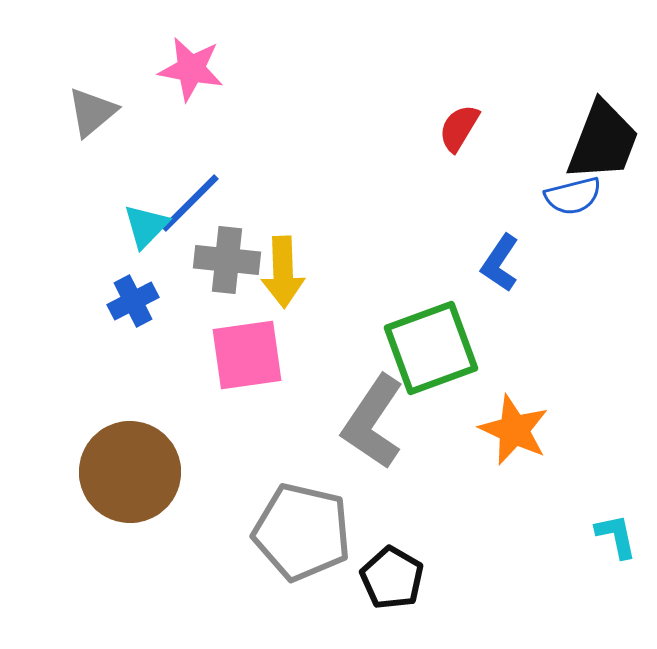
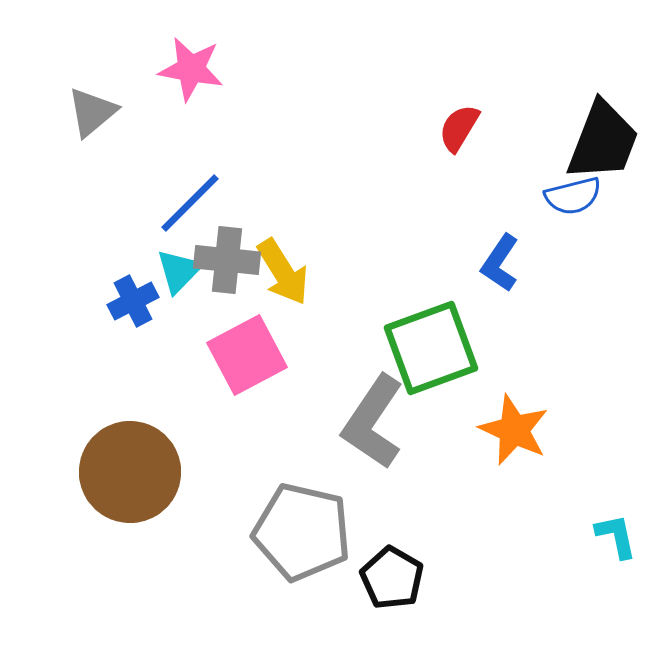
cyan triangle: moved 33 px right, 45 px down
yellow arrow: rotated 30 degrees counterclockwise
pink square: rotated 20 degrees counterclockwise
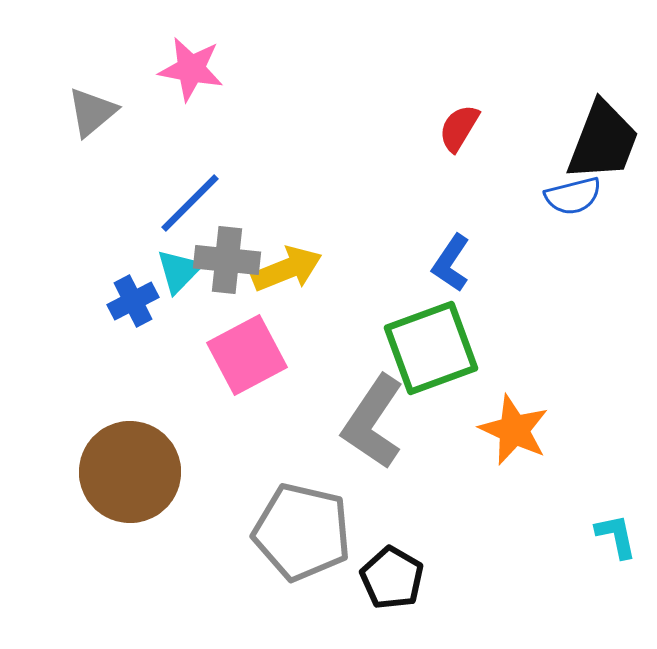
blue L-shape: moved 49 px left
yellow arrow: moved 4 px right, 3 px up; rotated 80 degrees counterclockwise
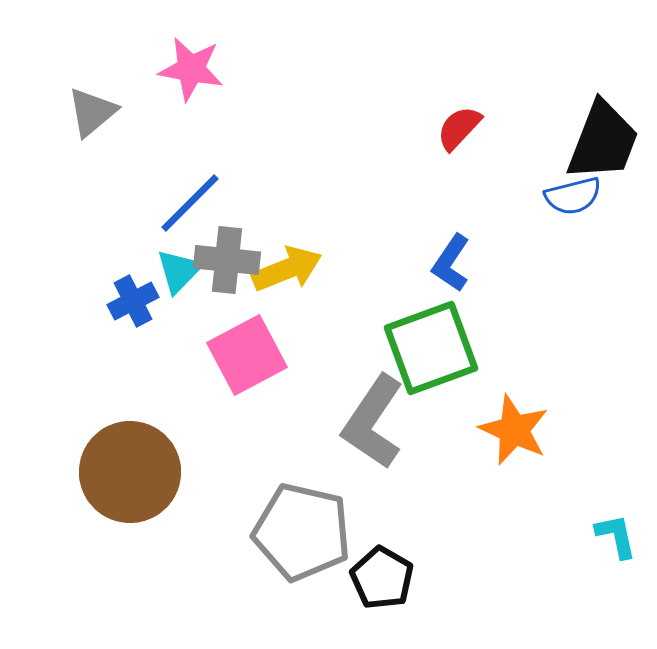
red semicircle: rotated 12 degrees clockwise
black pentagon: moved 10 px left
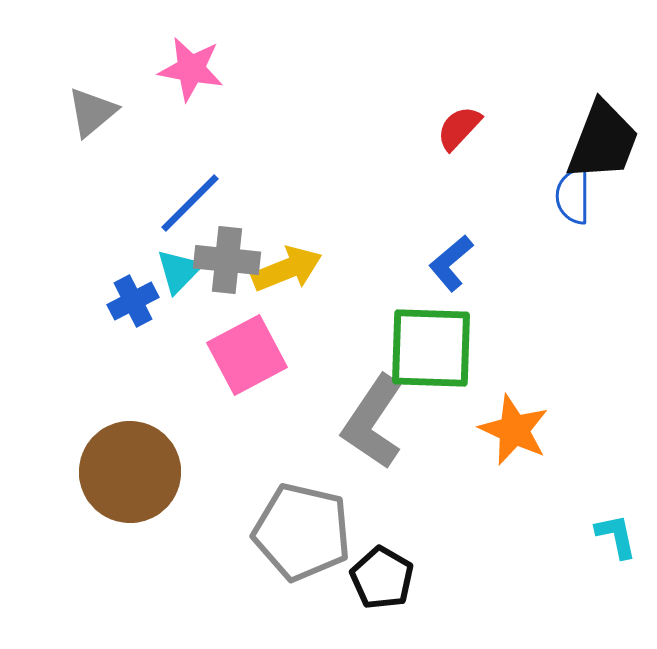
blue semicircle: rotated 104 degrees clockwise
blue L-shape: rotated 16 degrees clockwise
green square: rotated 22 degrees clockwise
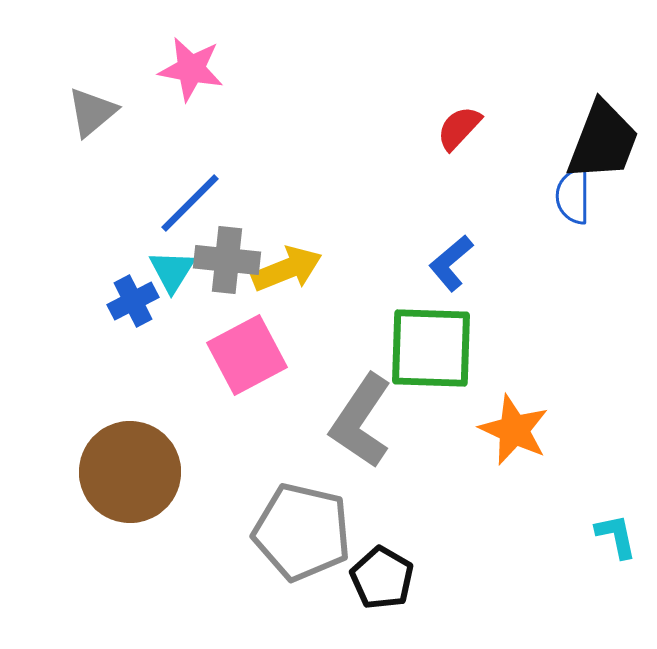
cyan triangle: moved 7 px left; rotated 12 degrees counterclockwise
gray L-shape: moved 12 px left, 1 px up
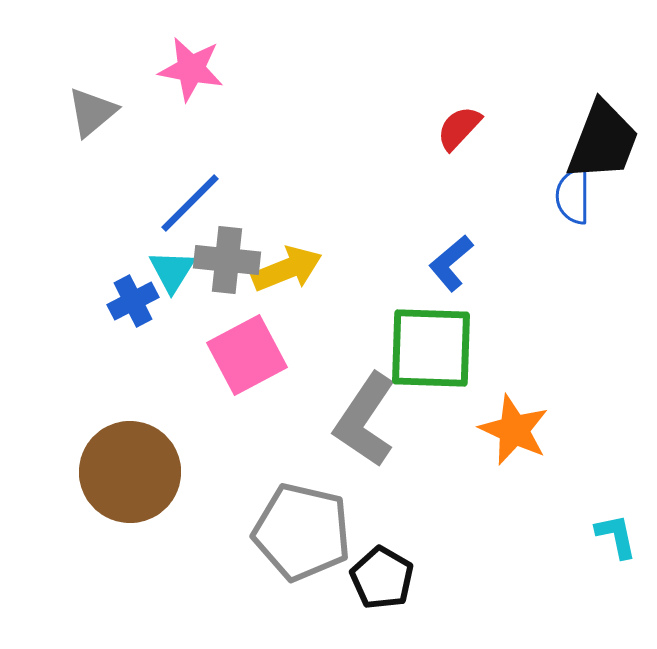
gray L-shape: moved 4 px right, 1 px up
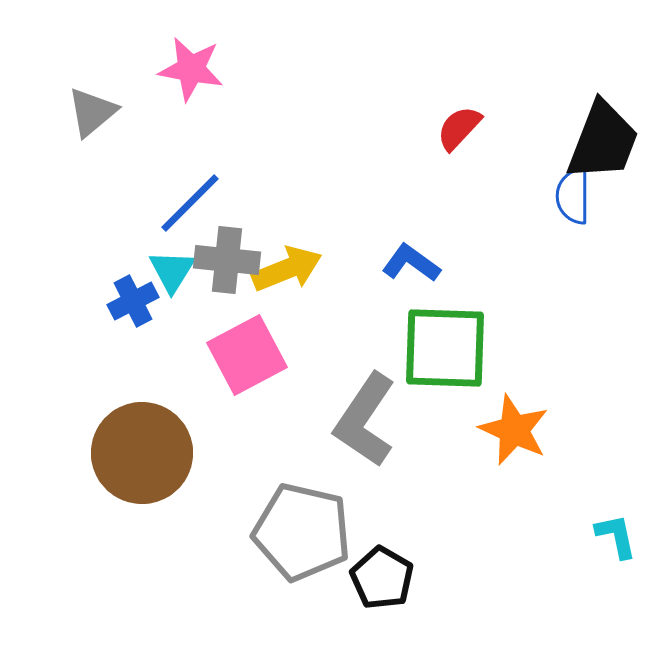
blue L-shape: moved 40 px left; rotated 76 degrees clockwise
green square: moved 14 px right
brown circle: moved 12 px right, 19 px up
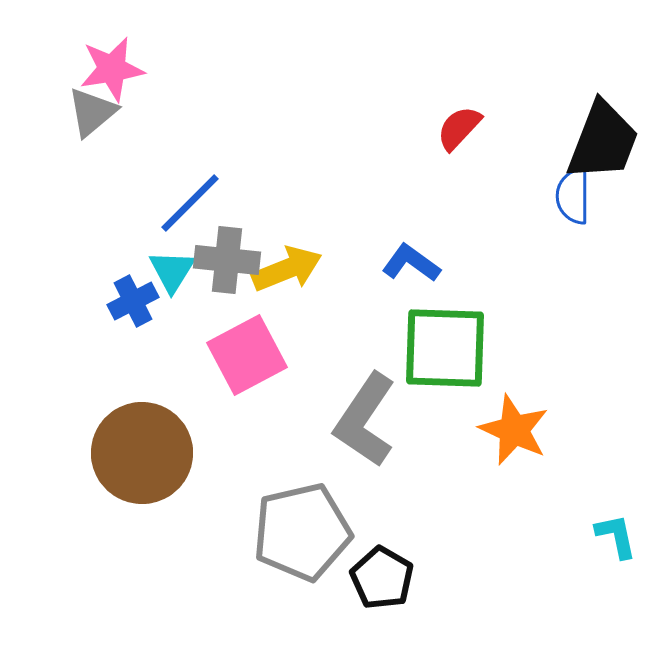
pink star: moved 79 px left; rotated 20 degrees counterclockwise
gray pentagon: rotated 26 degrees counterclockwise
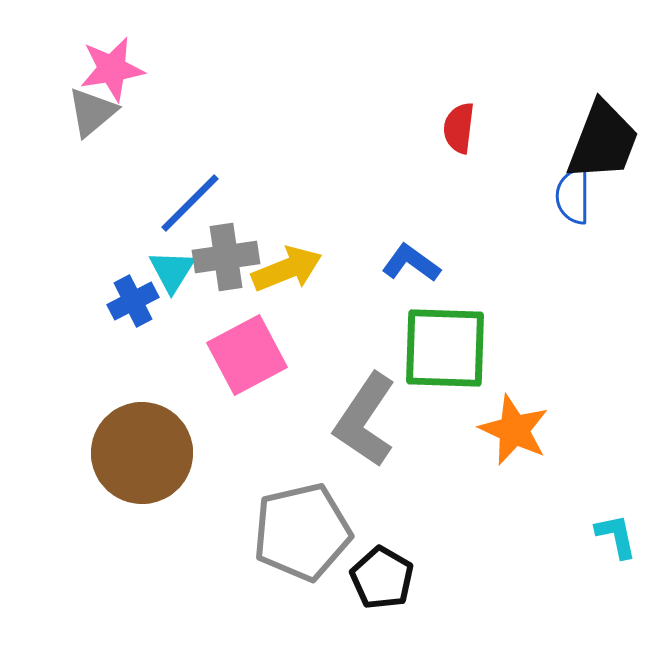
red semicircle: rotated 36 degrees counterclockwise
gray cross: moved 1 px left, 3 px up; rotated 14 degrees counterclockwise
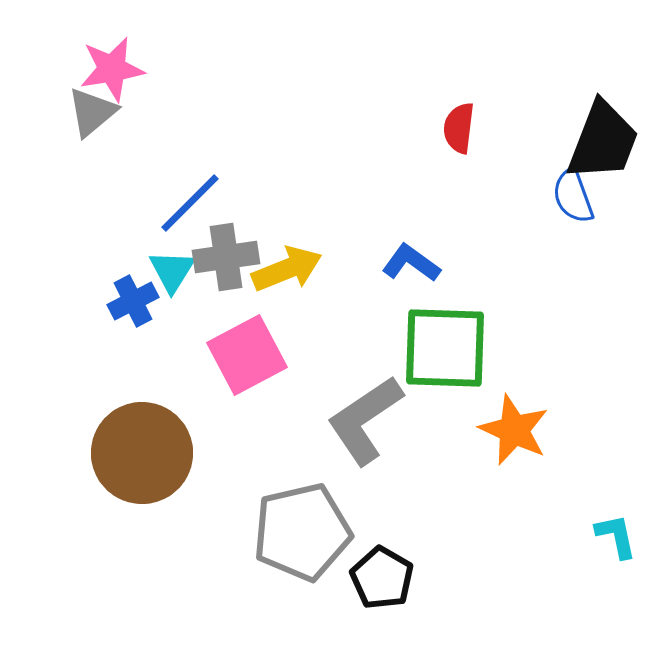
blue semicircle: rotated 20 degrees counterclockwise
gray L-shape: rotated 22 degrees clockwise
